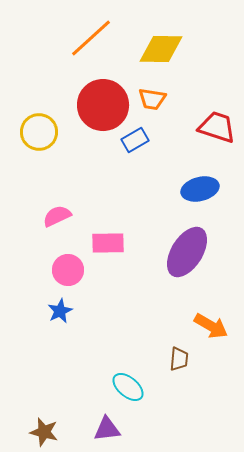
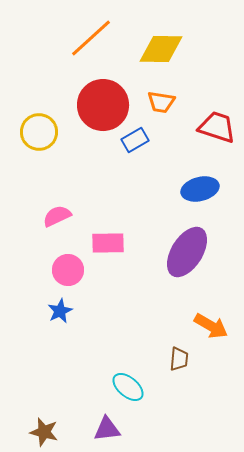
orange trapezoid: moved 9 px right, 3 px down
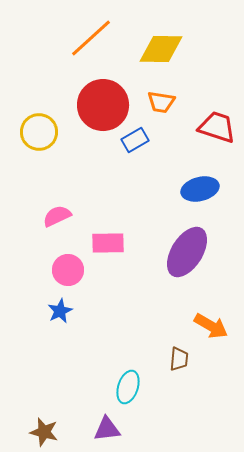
cyan ellipse: rotated 68 degrees clockwise
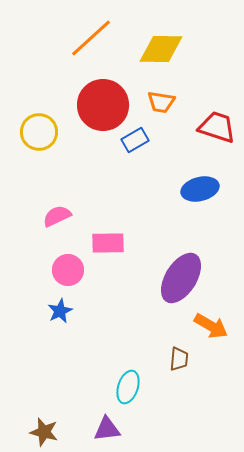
purple ellipse: moved 6 px left, 26 px down
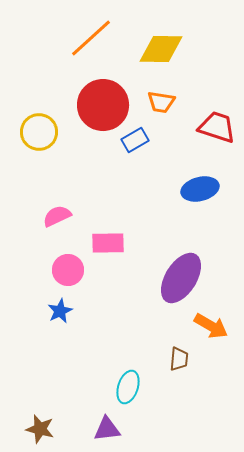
brown star: moved 4 px left, 3 px up
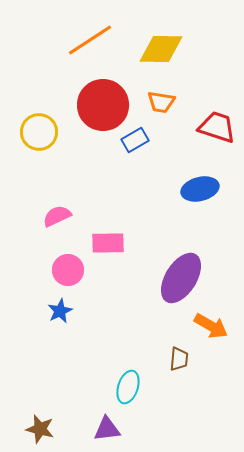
orange line: moved 1 px left, 2 px down; rotated 9 degrees clockwise
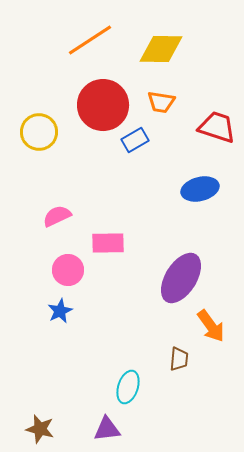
orange arrow: rotated 24 degrees clockwise
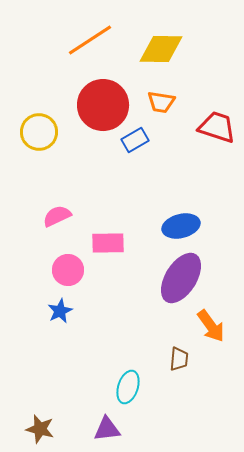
blue ellipse: moved 19 px left, 37 px down
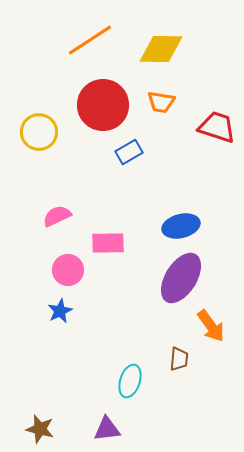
blue rectangle: moved 6 px left, 12 px down
cyan ellipse: moved 2 px right, 6 px up
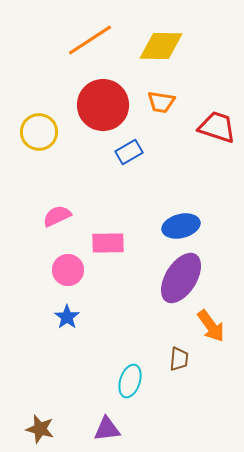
yellow diamond: moved 3 px up
blue star: moved 7 px right, 6 px down; rotated 10 degrees counterclockwise
